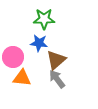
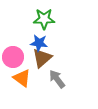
brown triangle: moved 14 px left, 2 px up
orange triangle: rotated 30 degrees clockwise
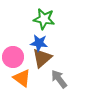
green star: rotated 10 degrees clockwise
gray arrow: moved 2 px right
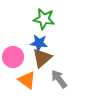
orange triangle: moved 5 px right, 2 px down
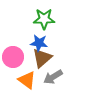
green star: rotated 10 degrees counterclockwise
gray arrow: moved 6 px left, 2 px up; rotated 84 degrees counterclockwise
